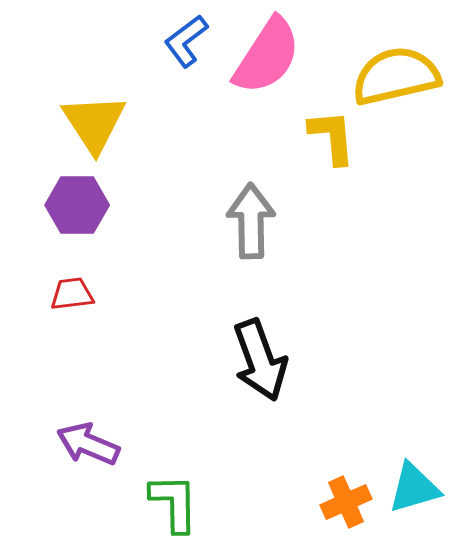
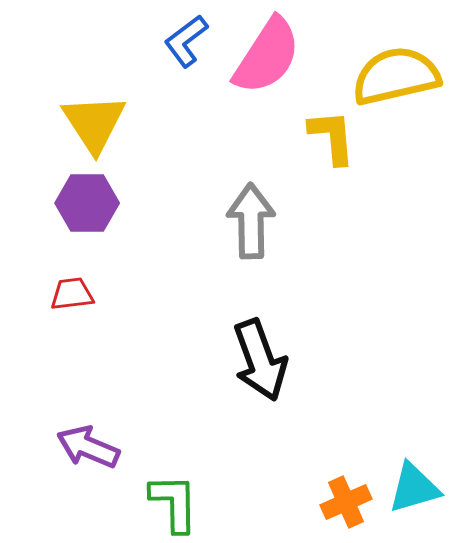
purple hexagon: moved 10 px right, 2 px up
purple arrow: moved 3 px down
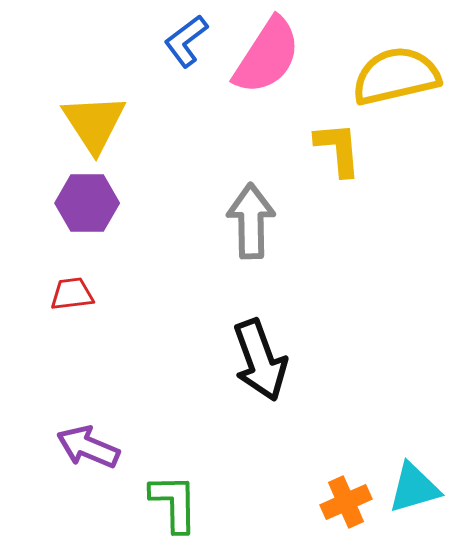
yellow L-shape: moved 6 px right, 12 px down
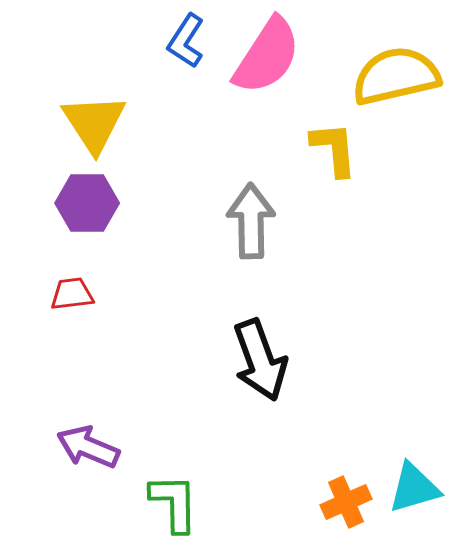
blue L-shape: rotated 20 degrees counterclockwise
yellow L-shape: moved 4 px left
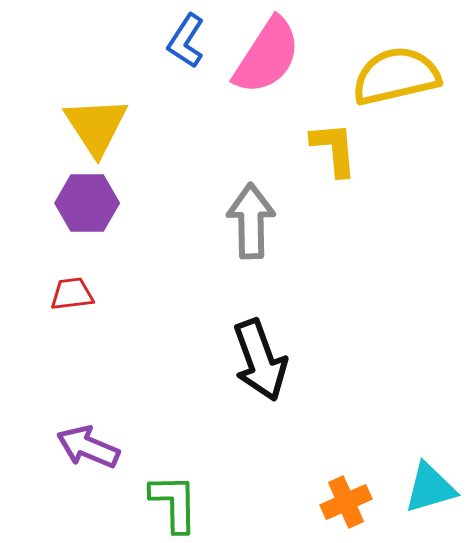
yellow triangle: moved 2 px right, 3 px down
cyan triangle: moved 16 px right
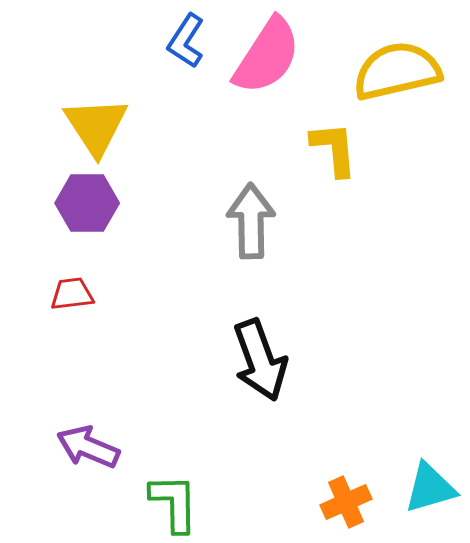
yellow semicircle: moved 1 px right, 5 px up
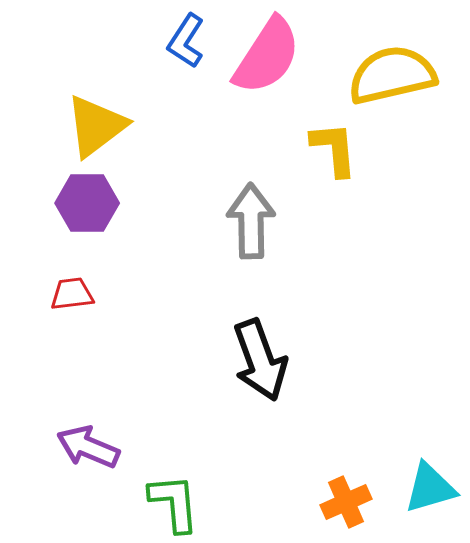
yellow semicircle: moved 5 px left, 4 px down
yellow triangle: rotated 26 degrees clockwise
green L-shape: rotated 4 degrees counterclockwise
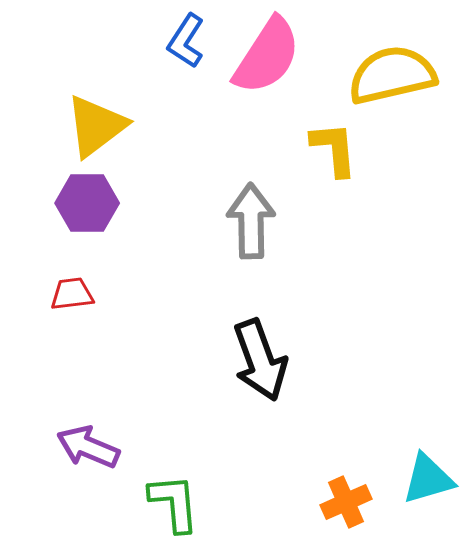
cyan triangle: moved 2 px left, 9 px up
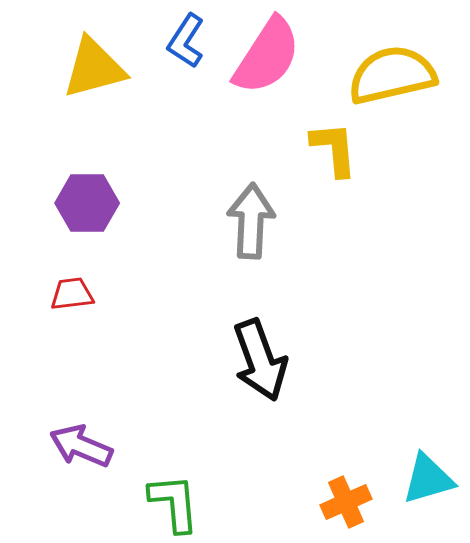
yellow triangle: moved 2 px left, 58 px up; rotated 22 degrees clockwise
gray arrow: rotated 4 degrees clockwise
purple arrow: moved 7 px left, 1 px up
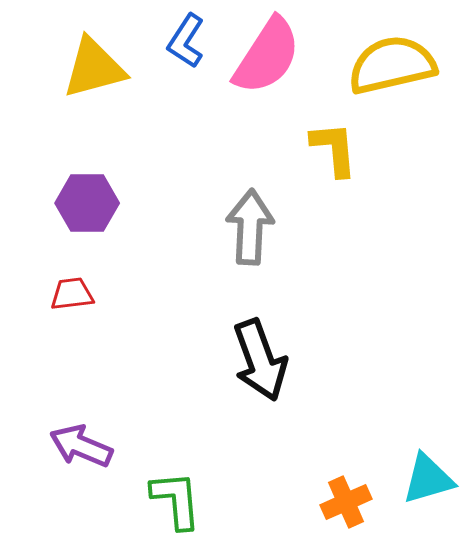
yellow semicircle: moved 10 px up
gray arrow: moved 1 px left, 6 px down
green L-shape: moved 2 px right, 3 px up
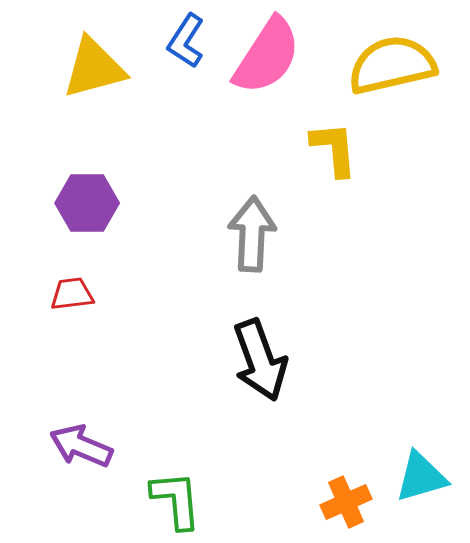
gray arrow: moved 2 px right, 7 px down
cyan triangle: moved 7 px left, 2 px up
